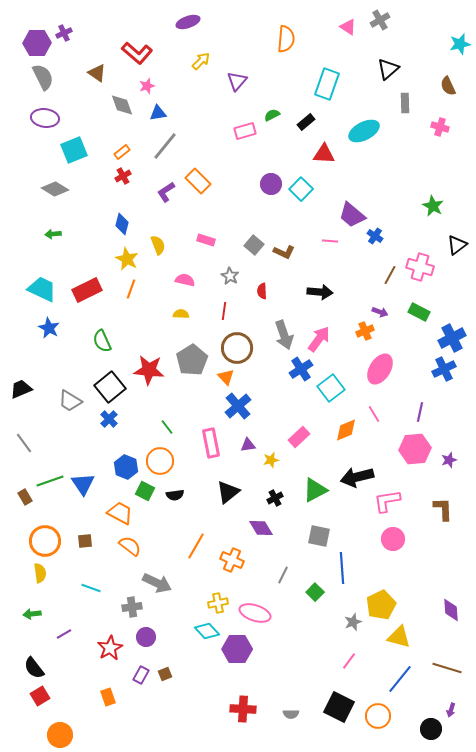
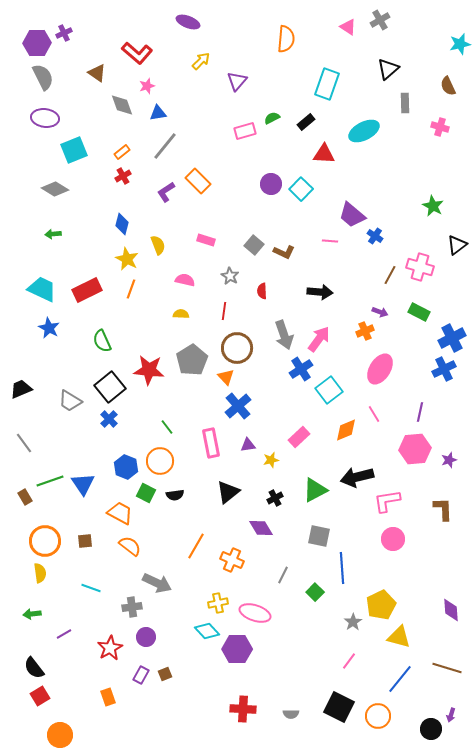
purple ellipse at (188, 22): rotated 40 degrees clockwise
green semicircle at (272, 115): moved 3 px down
cyan square at (331, 388): moved 2 px left, 2 px down
green square at (145, 491): moved 1 px right, 2 px down
gray star at (353, 622): rotated 12 degrees counterclockwise
purple arrow at (451, 710): moved 5 px down
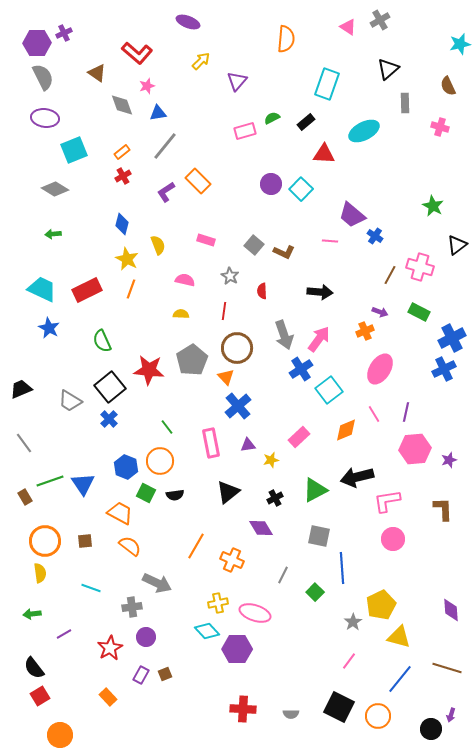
purple line at (420, 412): moved 14 px left
orange rectangle at (108, 697): rotated 24 degrees counterclockwise
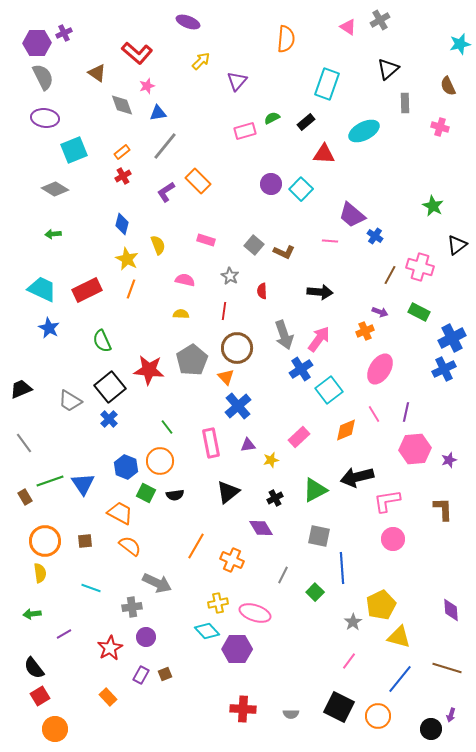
orange circle at (60, 735): moved 5 px left, 6 px up
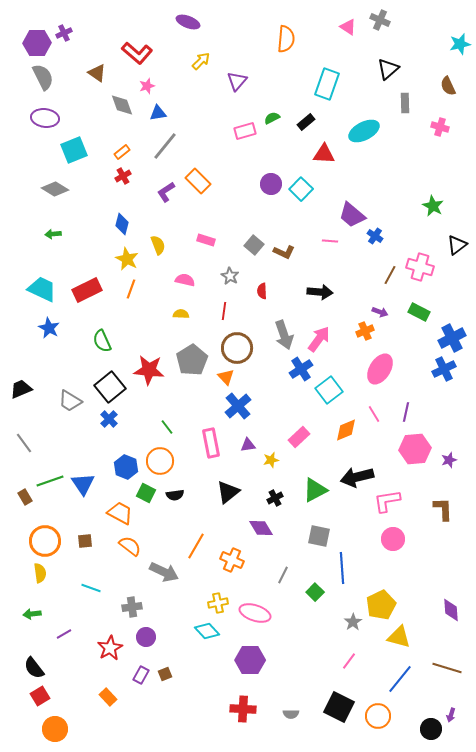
gray cross at (380, 20): rotated 36 degrees counterclockwise
gray arrow at (157, 583): moved 7 px right, 11 px up
purple hexagon at (237, 649): moved 13 px right, 11 px down
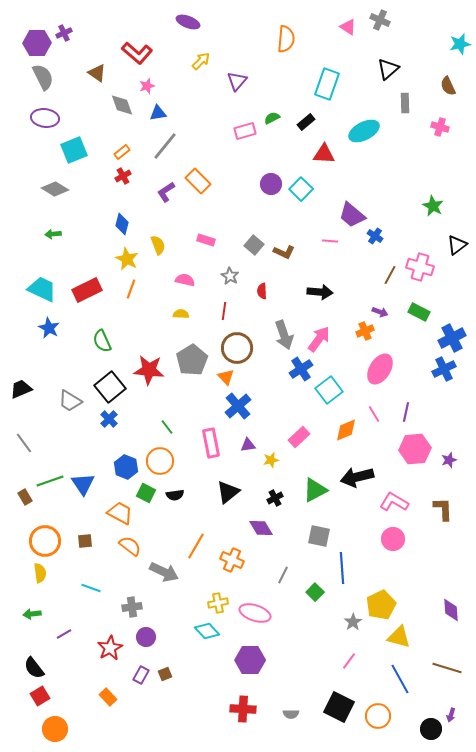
pink L-shape at (387, 501): moved 7 px right, 1 px down; rotated 40 degrees clockwise
blue line at (400, 679): rotated 68 degrees counterclockwise
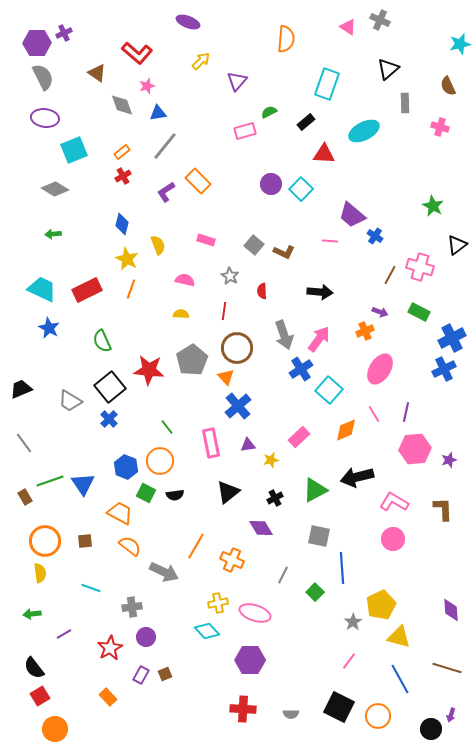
green semicircle at (272, 118): moved 3 px left, 6 px up
cyan square at (329, 390): rotated 12 degrees counterclockwise
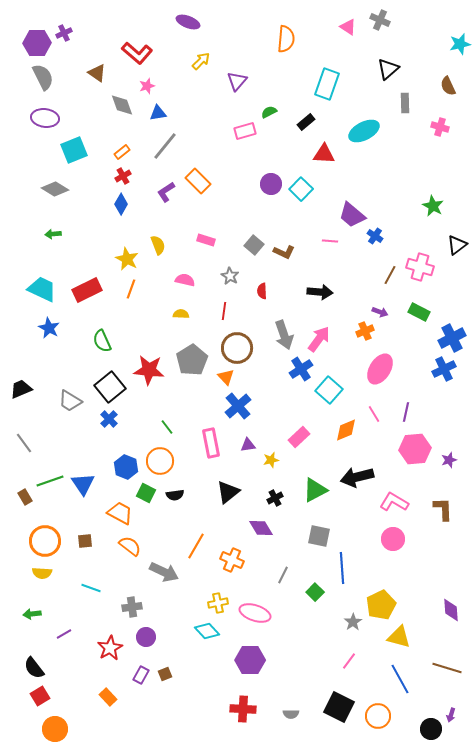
blue diamond at (122, 224): moved 1 px left, 20 px up; rotated 15 degrees clockwise
yellow semicircle at (40, 573): moved 2 px right; rotated 102 degrees clockwise
